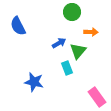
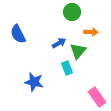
blue semicircle: moved 8 px down
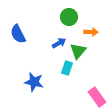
green circle: moved 3 px left, 5 px down
cyan rectangle: rotated 40 degrees clockwise
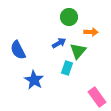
blue semicircle: moved 16 px down
blue star: moved 2 px up; rotated 18 degrees clockwise
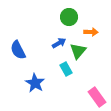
cyan rectangle: moved 1 px left, 1 px down; rotated 48 degrees counterclockwise
blue star: moved 1 px right, 3 px down
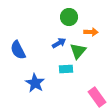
cyan rectangle: rotated 64 degrees counterclockwise
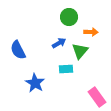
green triangle: moved 2 px right
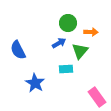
green circle: moved 1 px left, 6 px down
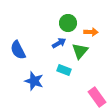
cyan rectangle: moved 2 px left, 1 px down; rotated 24 degrees clockwise
blue star: moved 1 px left, 2 px up; rotated 12 degrees counterclockwise
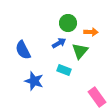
blue semicircle: moved 5 px right
